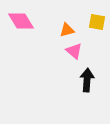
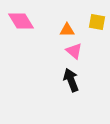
orange triangle: rotated 14 degrees clockwise
black arrow: moved 16 px left; rotated 25 degrees counterclockwise
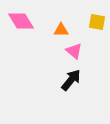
orange triangle: moved 6 px left
black arrow: rotated 60 degrees clockwise
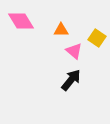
yellow square: moved 16 px down; rotated 24 degrees clockwise
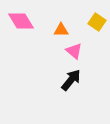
yellow square: moved 16 px up
